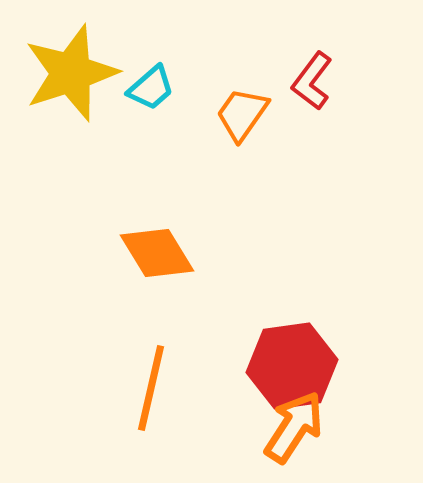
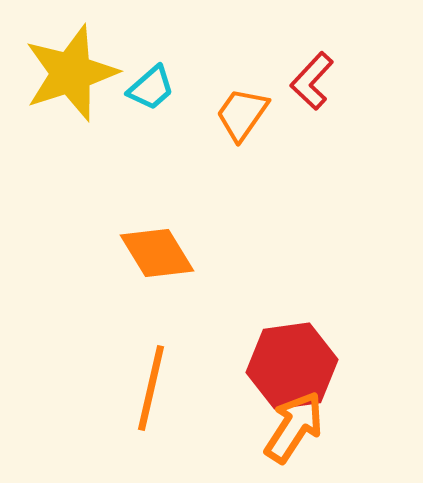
red L-shape: rotated 6 degrees clockwise
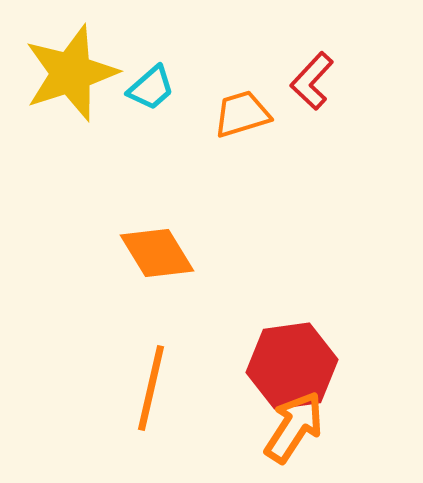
orange trapezoid: rotated 38 degrees clockwise
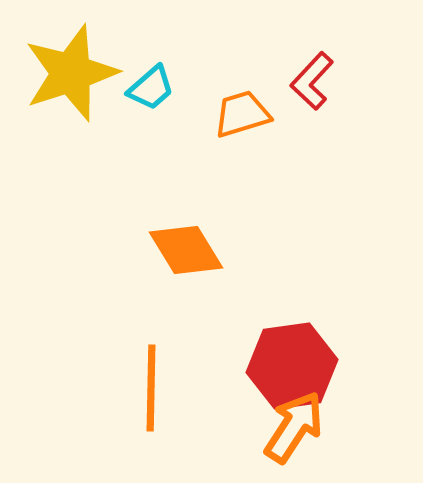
orange diamond: moved 29 px right, 3 px up
orange line: rotated 12 degrees counterclockwise
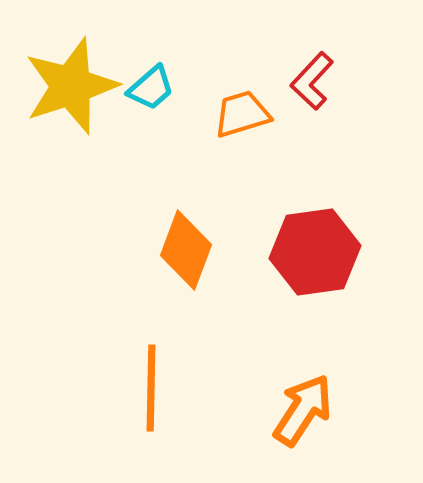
yellow star: moved 13 px down
orange diamond: rotated 52 degrees clockwise
red hexagon: moved 23 px right, 114 px up
orange arrow: moved 9 px right, 17 px up
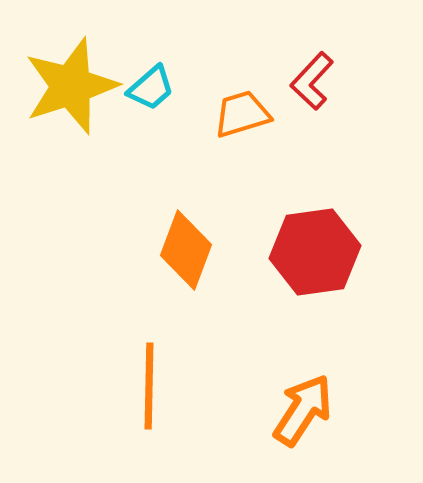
orange line: moved 2 px left, 2 px up
